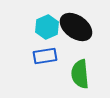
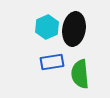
black ellipse: moved 2 px left, 2 px down; rotated 64 degrees clockwise
blue rectangle: moved 7 px right, 6 px down
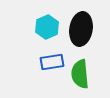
black ellipse: moved 7 px right
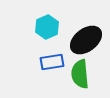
black ellipse: moved 5 px right, 11 px down; rotated 44 degrees clockwise
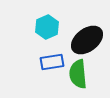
black ellipse: moved 1 px right
green semicircle: moved 2 px left
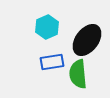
black ellipse: rotated 16 degrees counterclockwise
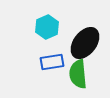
black ellipse: moved 2 px left, 3 px down
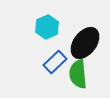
blue rectangle: moved 3 px right; rotated 35 degrees counterclockwise
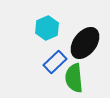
cyan hexagon: moved 1 px down
green semicircle: moved 4 px left, 4 px down
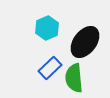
black ellipse: moved 1 px up
blue rectangle: moved 5 px left, 6 px down
